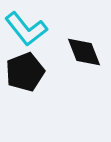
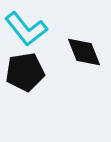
black pentagon: rotated 12 degrees clockwise
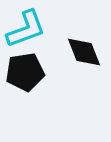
cyan L-shape: rotated 72 degrees counterclockwise
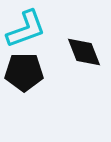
black pentagon: moved 1 px left; rotated 9 degrees clockwise
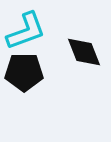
cyan L-shape: moved 2 px down
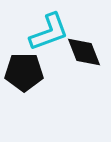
cyan L-shape: moved 23 px right, 1 px down
